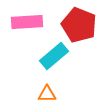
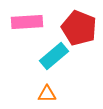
red pentagon: moved 3 px down
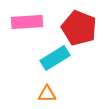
cyan rectangle: moved 1 px right, 2 px down; rotated 8 degrees clockwise
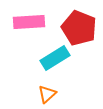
pink rectangle: moved 2 px right
orange triangle: rotated 42 degrees counterclockwise
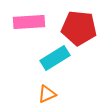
red pentagon: rotated 16 degrees counterclockwise
orange triangle: rotated 18 degrees clockwise
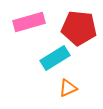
pink rectangle: rotated 12 degrees counterclockwise
orange triangle: moved 21 px right, 6 px up
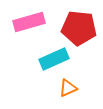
cyan rectangle: moved 1 px left, 1 px down; rotated 8 degrees clockwise
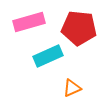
cyan rectangle: moved 6 px left, 3 px up
orange triangle: moved 4 px right
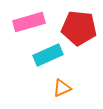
cyan rectangle: moved 1 px up
orange triangle: moved 10 px left
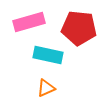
cyan rectangle: rotated 36 degrees clockwise
orange triangle: moved 16 px left
